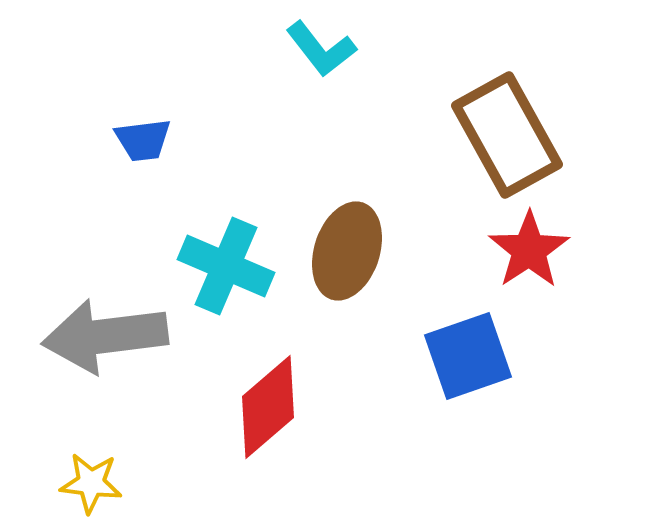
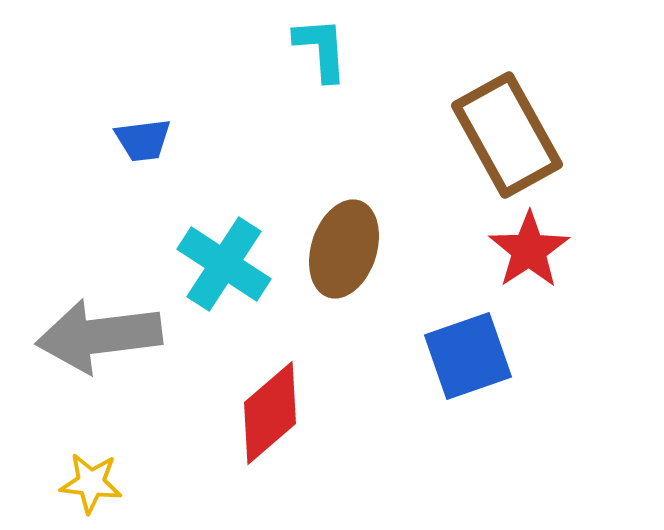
cyan L-shape: rotated 146 degrees counterclockwise
brown ellipse: moved 3 px left, 2 px up
cyan cross: moved 2 px left, 2 px up; rotated 10 degrees clockwise
gray arrow: moved 6 px left
red diamond: moved 2 px right, 6 px down
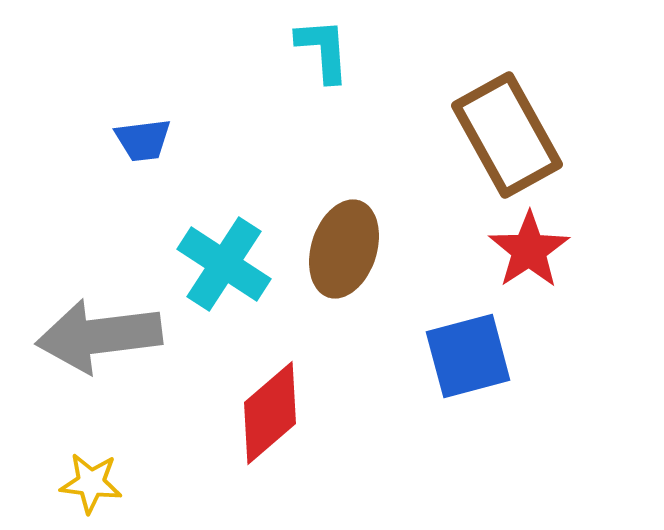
cyan L-shape: moved 2 px right, 1 px down
blue square: rotated 4 degrees clockwise
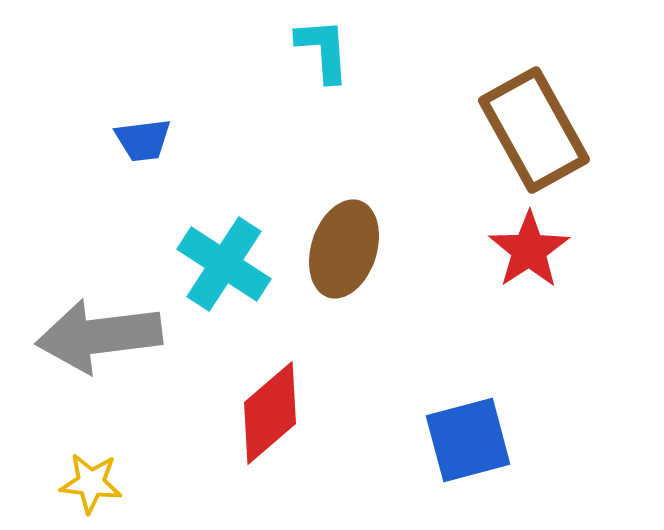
brown rectangle: moved 27 px right, 5 px up
blue square: moved 84 px down
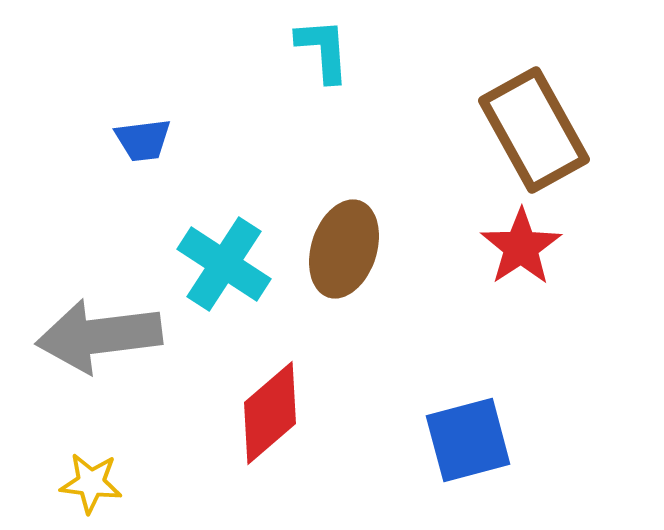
red star: moved 8 px left, 3 px up
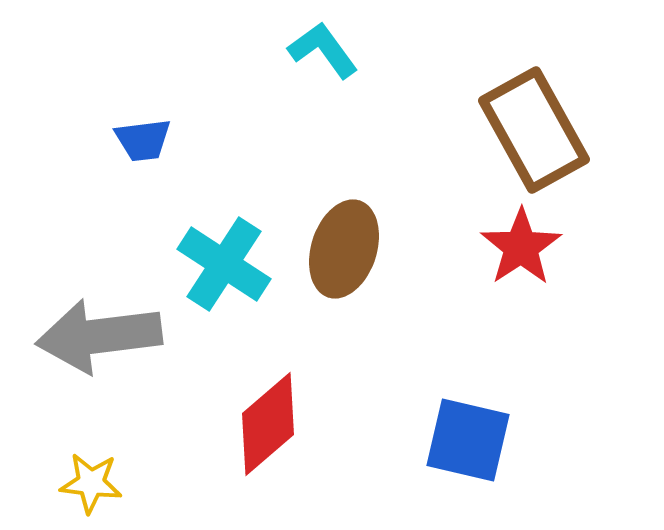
cyan L-shape: rotated 32 degrees counterclockwise
red diamond: moved 2 px left, 11 px down
blue square: rotated 28 degrees clockwise
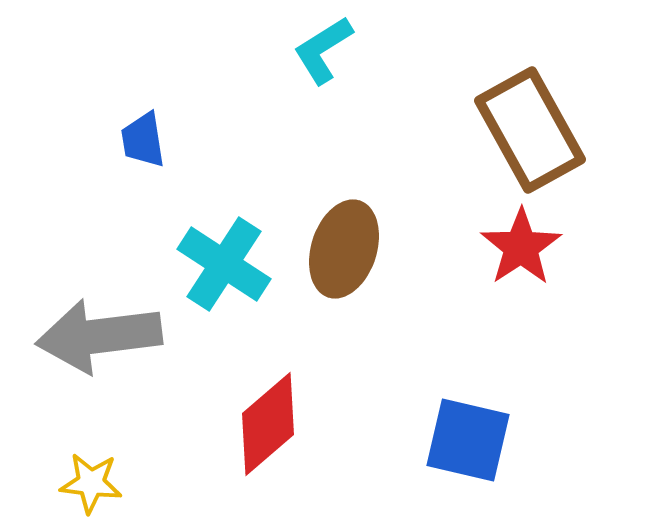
cyan L-shape: rotated 86 degrees counterclockwise
brown rectangle: moved 4 px left
blue trapezoid: rotated 88 degrees clockwise
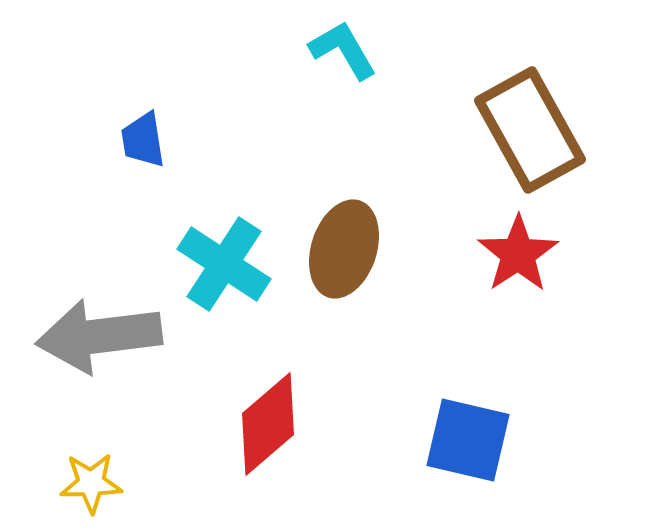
cyan L-shape: moved 20 px right; rotated 92 degrees clockwise
red star: moved 3 px left, 7 px down
yellow star: rotated 8 degrees counterclockwise
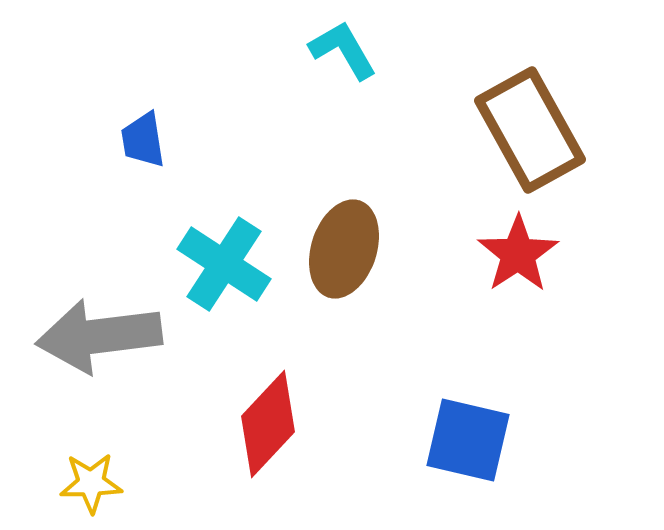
red diamond: rotated 6 degrees counterclockwise
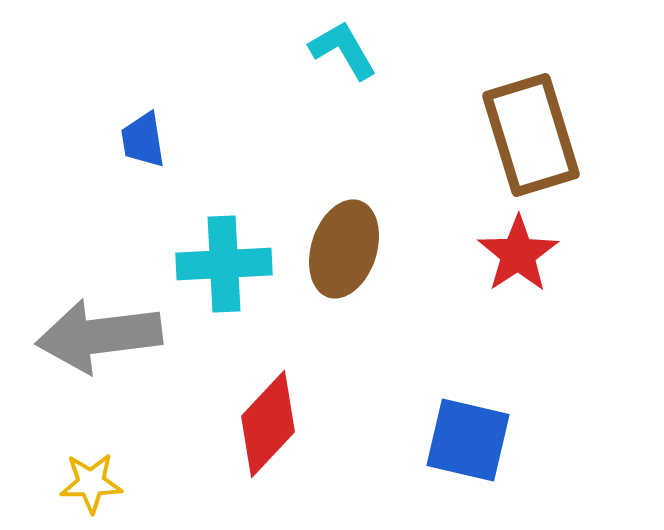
brown rectangle: moved 1 px right, 5 px down; rotated 12 degrees clockwise
cyan cross: rotated 36 degrees counterclockwise
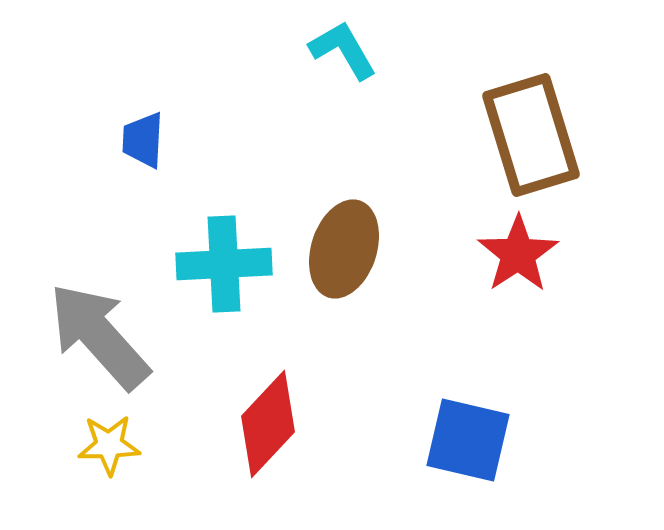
blue trapezoid: rotated 12 degrees clockwise
gray arrow: rotated 55 degrees clockwise
yellow star: moved 18 px right, 38 px up
